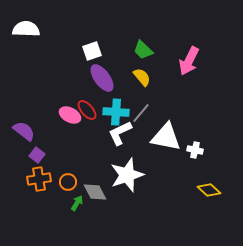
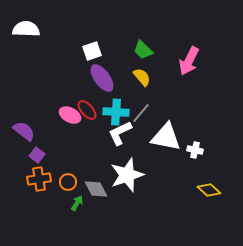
gray diamond: moved 1 px right, 3 px up
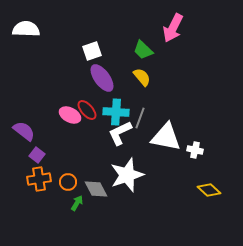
pink arrow: moved 16 px left, 33 px up
gray line: moved 1 px left, 5 px down; rotated 20 degrees counterclockwise
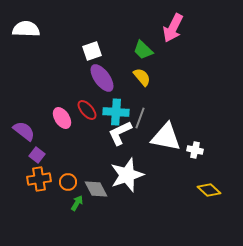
pink ellipse: moved 8 px left, 3 px down; rotated 30 degrees clockwise
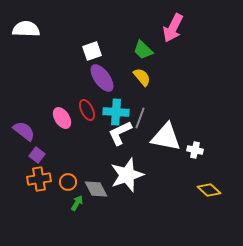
red ellipse: rotated 15 degrees clockwise
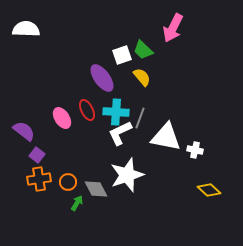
white square: moved 30 px right, 4 px down
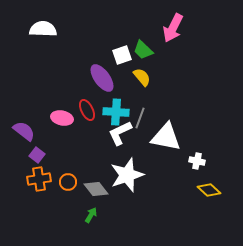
white semicircle: moved 17 px right
pink ellipse: rotated 45 degrees counterclockwise
white cross: moved 2 px right, 11 px down
gray diamond: rotated 10 degrees counterclockwise
green arrow: moved 14 px right, 12 px down
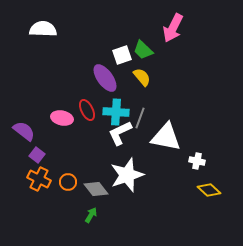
purple ellipse: moved 3 px right
orange cross: rotated 35 degrees clockwise
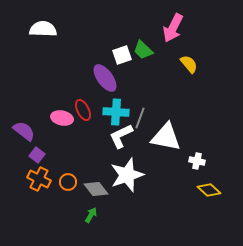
yellow semicircle: moved 47 px right, 13 px up
red ellipse: moved 4 px left
white L-shape: moved 1 px right, 3 px down
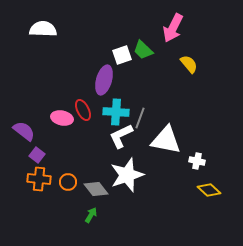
purple ellipse: moved 1 px left, 2 px down; rotated 52 degrees clockwise
white triangle: moved 3 px down
orange cross: rotated 20 degrees counterclockwise
